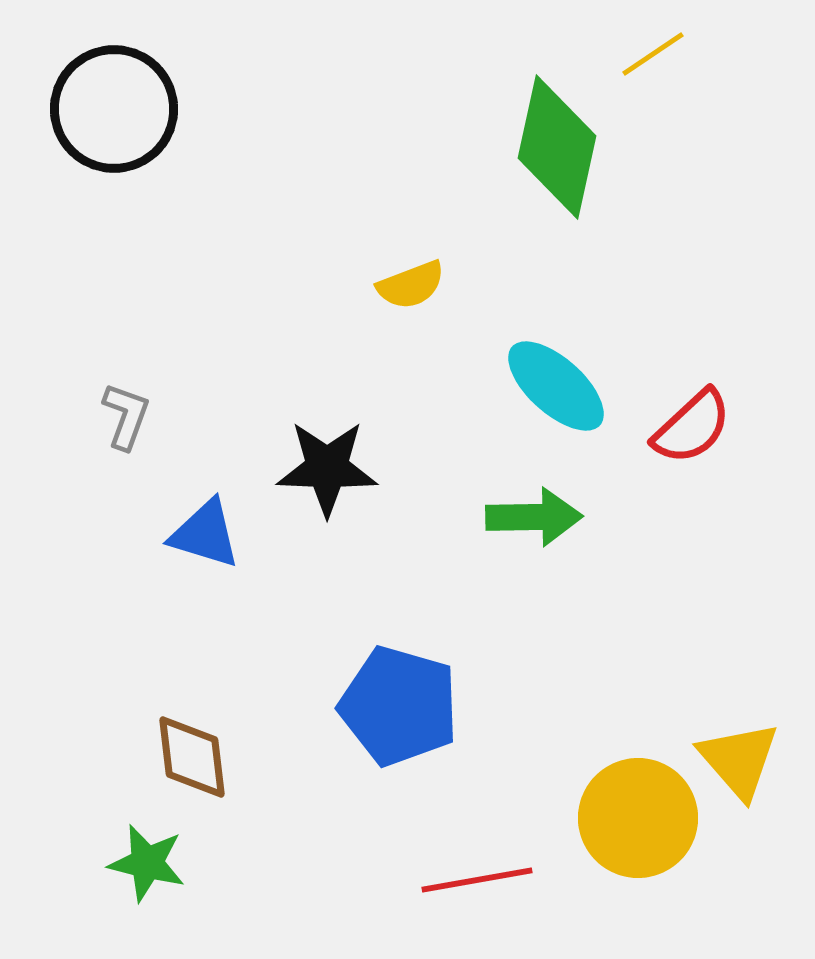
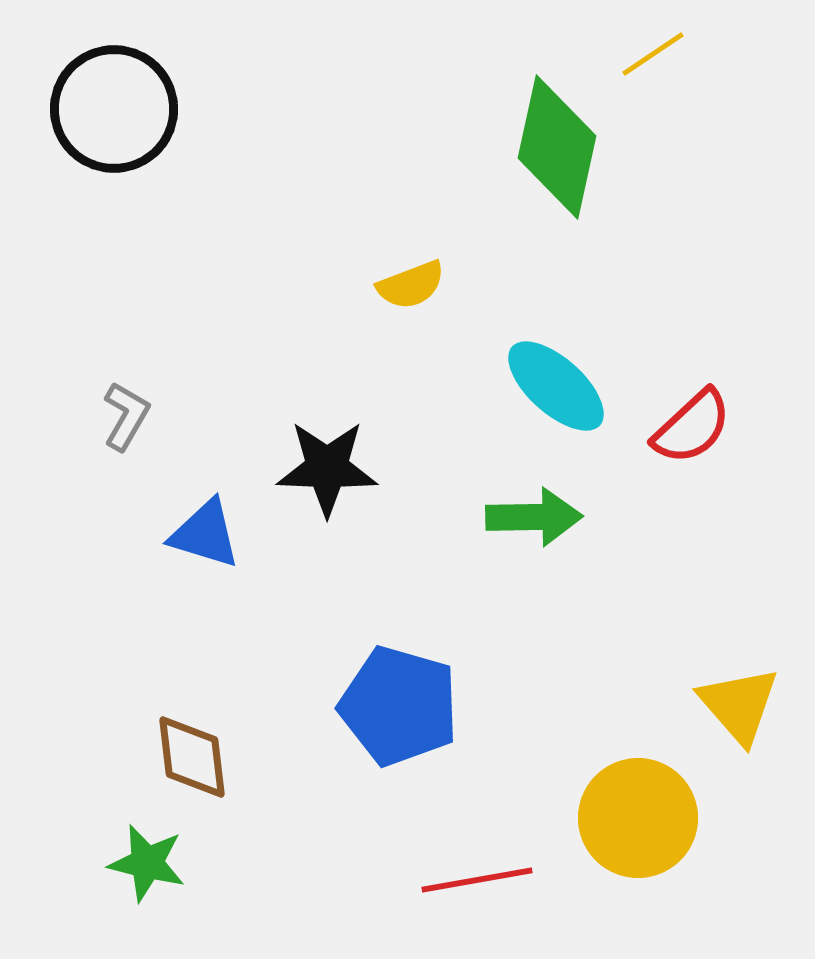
gray L-shape: rotated 10 degrees clockwise
yellow triangle: moved 55 px up
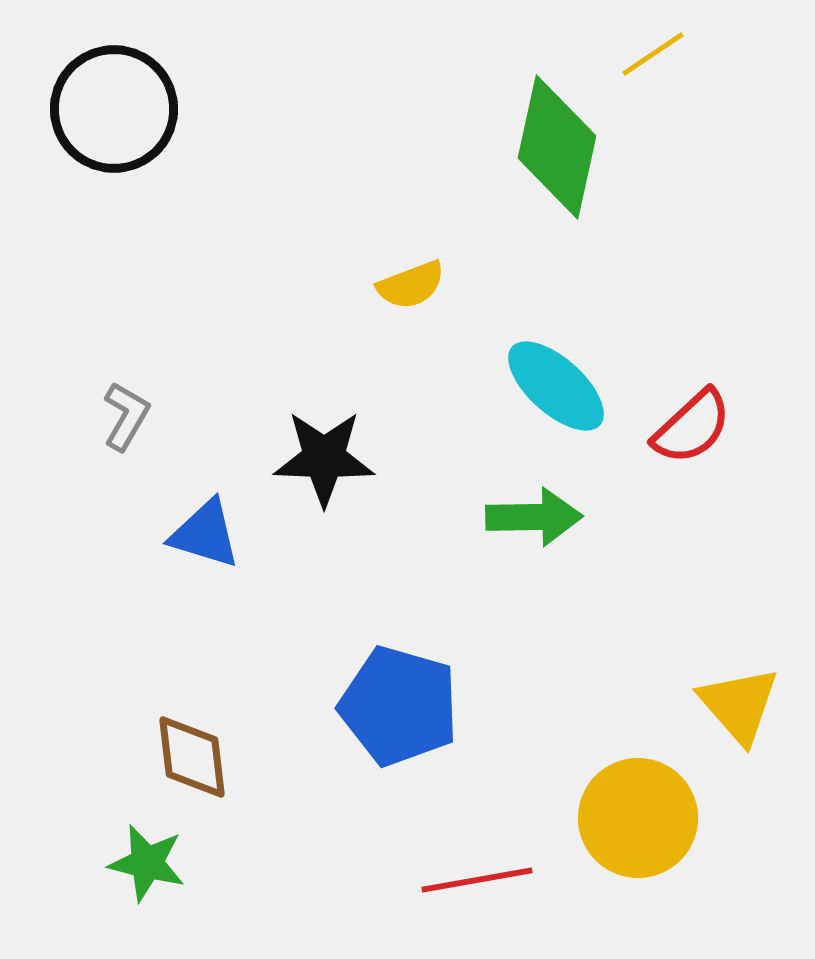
black star: moved 3 px left, 10 px up
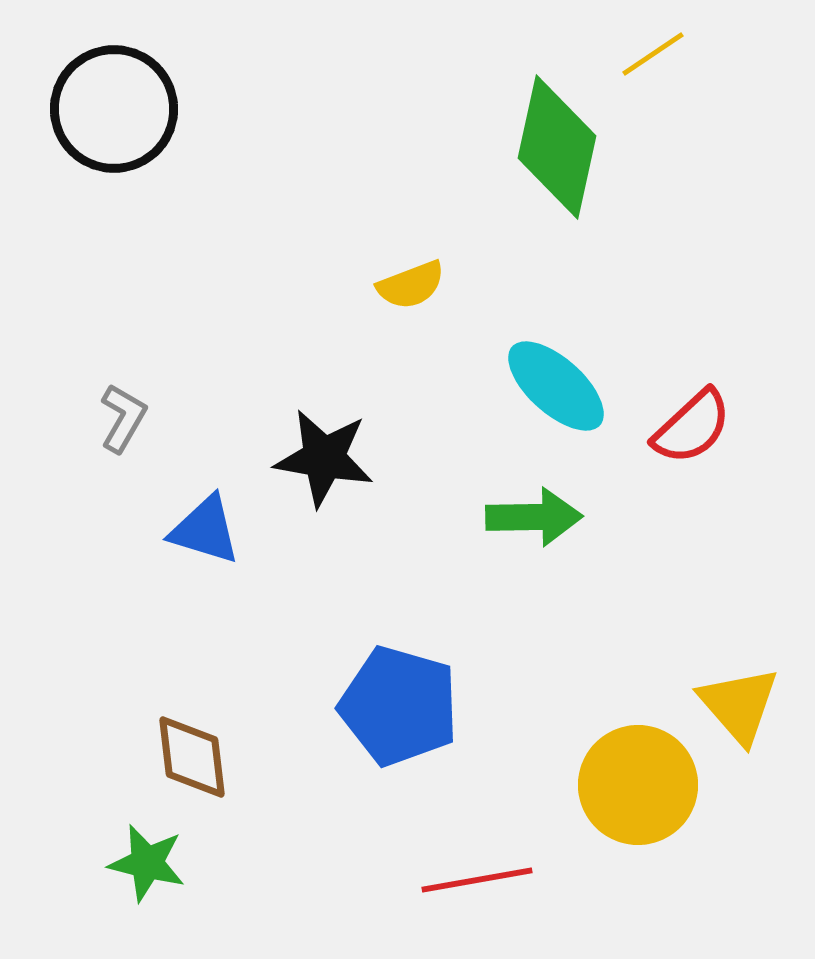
gray L-shape: moved 3 px left, 2 px down
black star: rotated 8 degrees clockwise
blue triangle: moved 4 px up
yellow circle: moved 33 px up
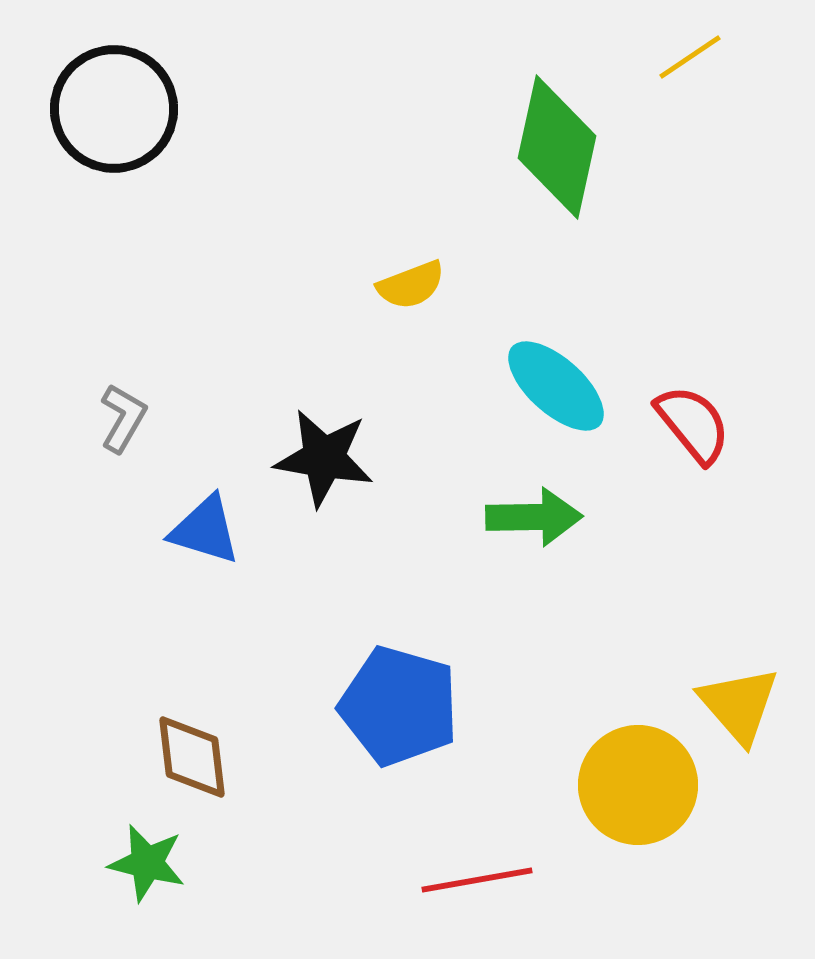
yellow line: moved 37 px right, 3 px down
red semicircle: moved 1 px right, 3 px up; rotated 86 degrees counterclockwise
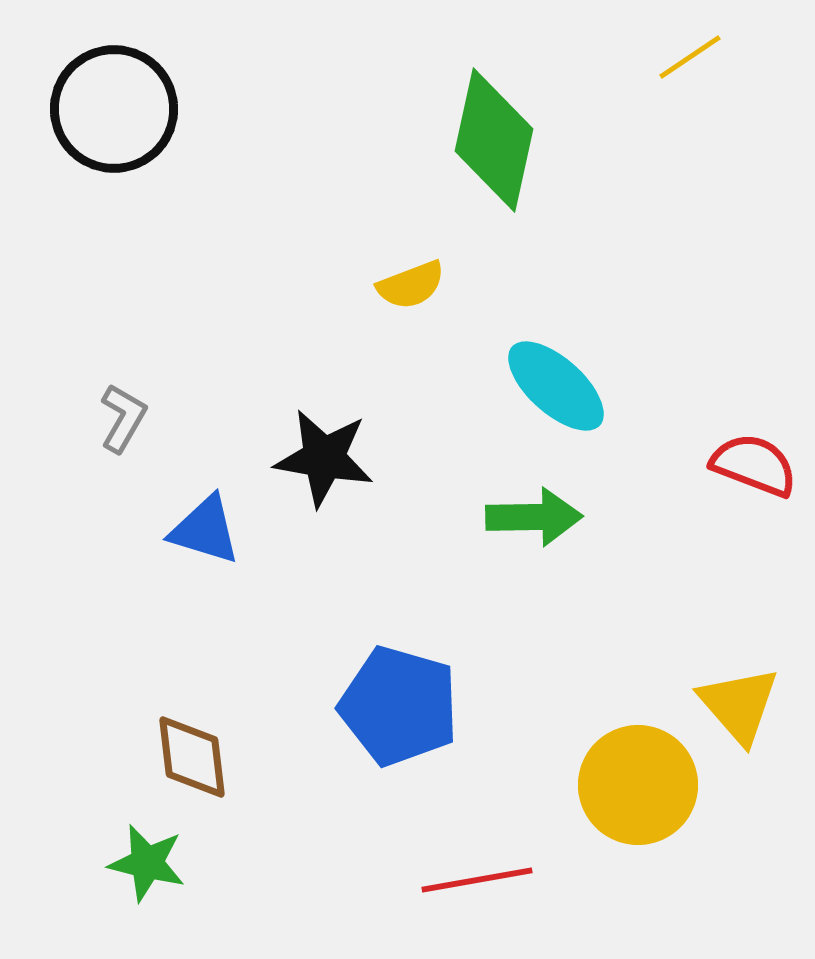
green diamond: moved 63 px left, 7 px up
red semicircle: moved 61 px right, 41 px down; rotated 30 degrees counterclockwise
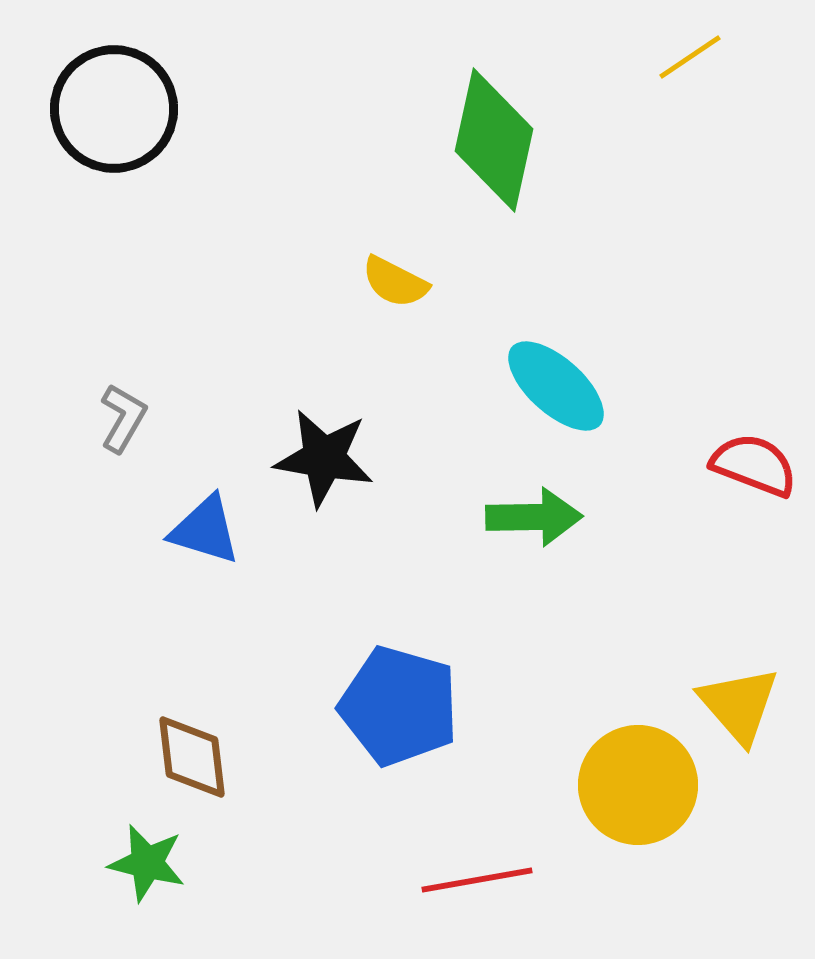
yellow semicircle: moved 16 px left, 3 px up; rotated 48 degrees clockwise
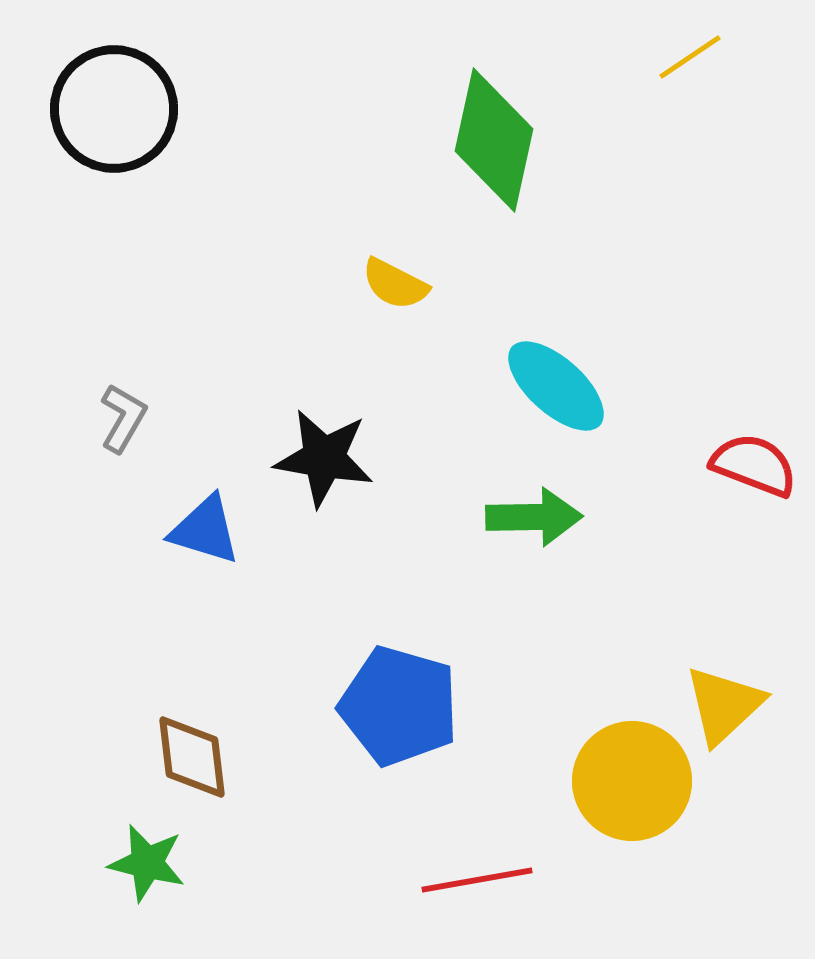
yellow semicircle: moved 2 px down
yellow triangle: moved 15 px left; rotated 28 degrees clockwise
yellow circle: moved 6 px left, 4 px up
